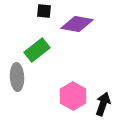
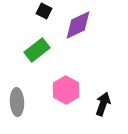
black square: rotated 21 degrees clockwise
purple diamond: moved 1 px right, 1 px down; rotated 36 degrees counterclockwise
gray ellipse: moved 25 px down
pink hexagon: moved 7 px left, 6 px up
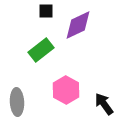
black square: moved 2 px right; rotated 28 degrees counterclockwise
green rectangle: moved 4 px right
black arrow: moved 1 px right; rotated 55 degrees counterclockwise
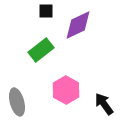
gray ellipse: rotated 12 degrees counterclockwise
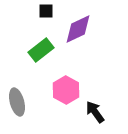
purple diamond: moved 4 px down
black arrow: moved 9 px left, 8 px down
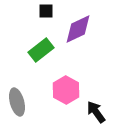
black arrow: moved 1 px right
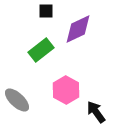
gray ellipse: moved 2 px up; rotated 32 degrees counterclockwise
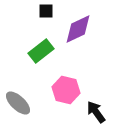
green rectangle: moved 1 px down
pink hexagon: rotated 16 degrees counterclockwise
gray ellipse: moved 1 px right, 3 px down
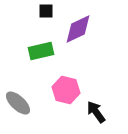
green rectangle: rotated 25 degrees clockwise
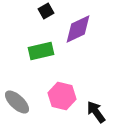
black square: rotated 28 degrees counterclockwise
pink hexagon: moved 4 px left, 6 px down
gray ellipse: moved 1 px left, 1 px up
